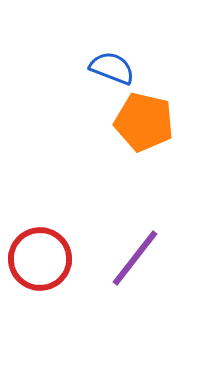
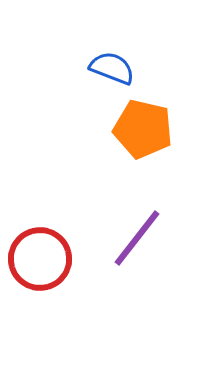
orange pentagon: moved 1 px left, 7 px down
purple line: moved 2 px right, 20 px up
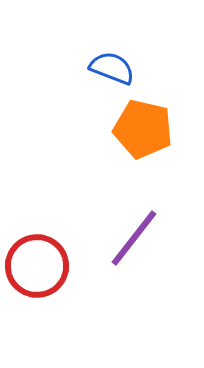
purple line: moved 3 px left
red circle: moved 3 px left, 7 px down
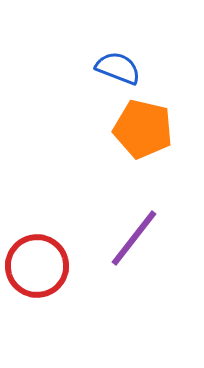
blue semicircle: moved 6 px right
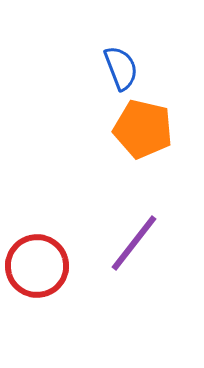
blue semicircle: moved 3 px right; rotated 48 degrees clockwise
purple line: moved 5 px down
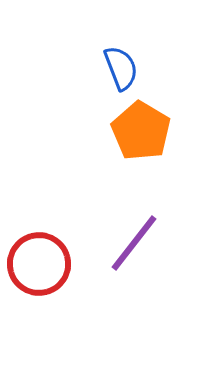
orange pentagon: moved 2 px left, 2 px down; rotated 18 degrees clockwise
red circle: moved 2 px right, 2 px up
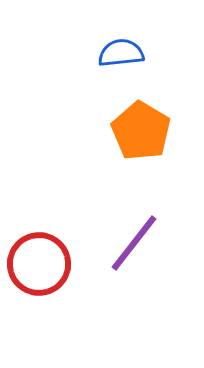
blue semicircle: moved 15 px up; rotated 75 degrees counterclockwise
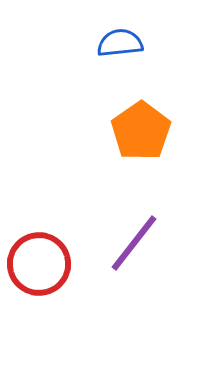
blue semicircle: moved 1 px left, 10 px up
orange pentagon: rotated 6 degrees clockwise
